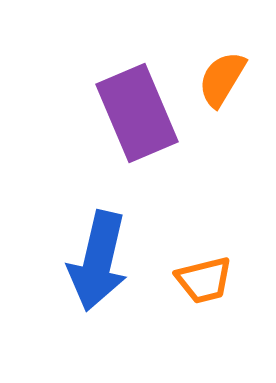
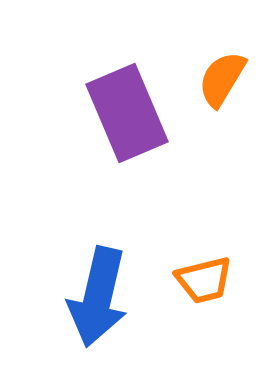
purple rectangle: moved 10 px left
blue arrow: moved 36 px down
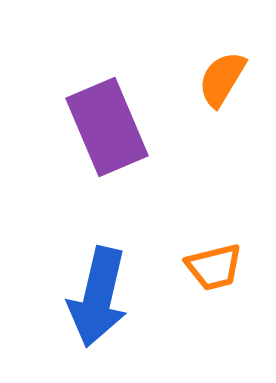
purple rectangle: moved 20 px left, 14 px down
orange trapezoid: moved 10 px right, 13 px up
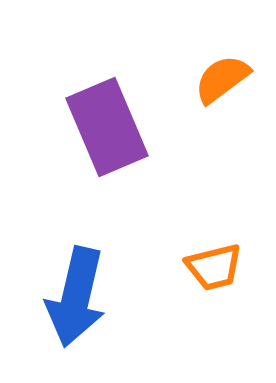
orange semicircle: rotated 22 degrees clockwise
blue arrow: moved 22 px left
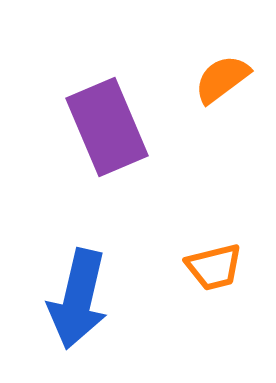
blue arrow: moved 2 px right, 2 px down
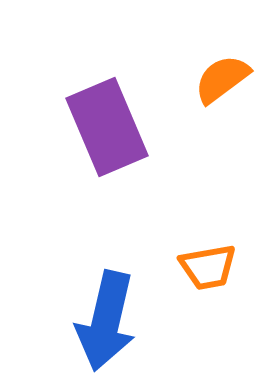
orange trapezoid: moved 6 px left; rotated 4 degrees clockwise
blue arrow: moved 28 px right, 22 px down
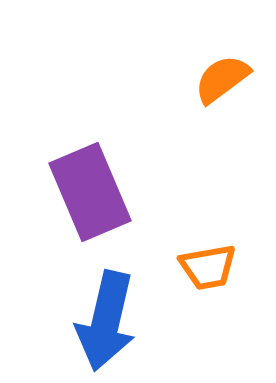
purple rectangle: moved 17 px left, 65 px down
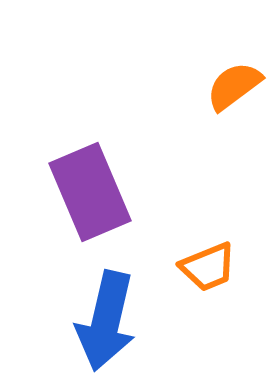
orange semicircle: moved 12 px right, 7 px down
orange trapezoid: rotated 12 degrees counterclockwise
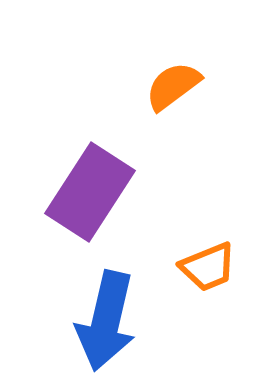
orange semicircle: moved 61 px left
purple rectangle: rotated 56 degrees clockwise
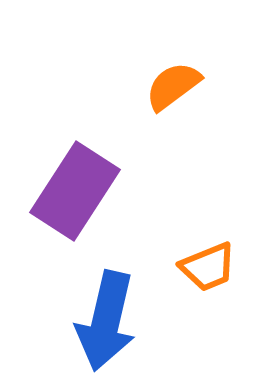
purple rectangle: moved 15 px left, 1 px up
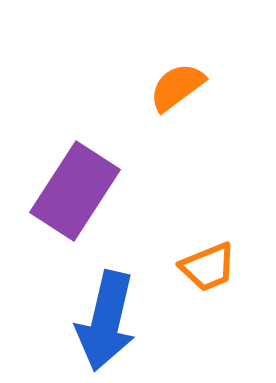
orange semicircle: moved 4 px right, 1 px down
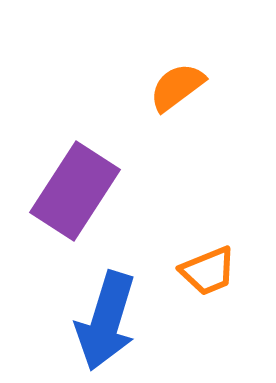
orange trapezoid: moved 4 px down
blue arrow: rotated 4 degrees clockwise
